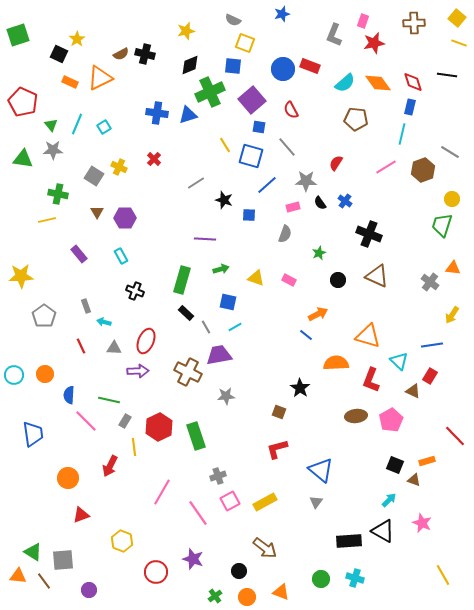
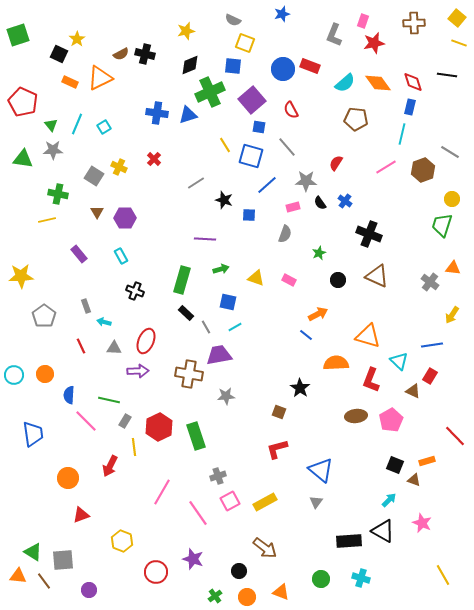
brown cross at (188, 372): moved 1 px right, 2 px down; rotated 16 degrees counterclockwise
cyan cross at (355, 578): moved 6 px right
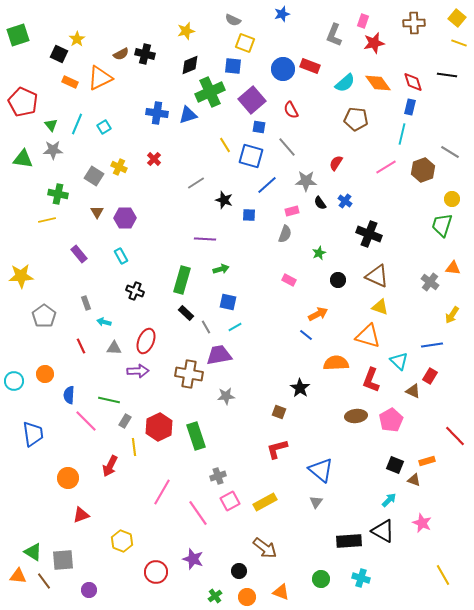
pink rectangle at (293, 207): moved 1 px left, 4 px down
yellow triangle at (256, 278): moved 124 px right, 29 px down
gray rectangle at (86, 306): moved 3 px up
cyan circle at (14, 375): moved 6 px down
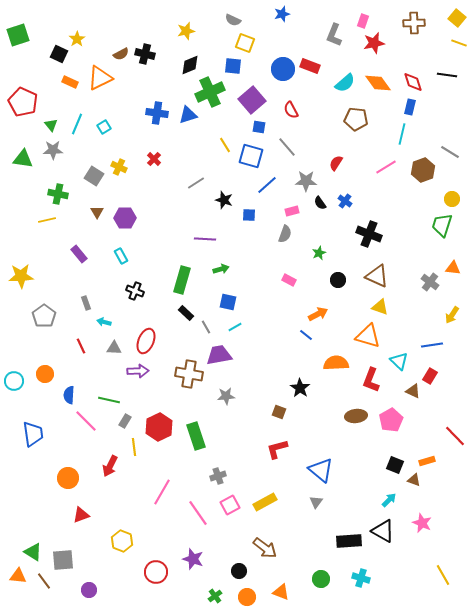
pink square at (230, 501): moved 4 px down
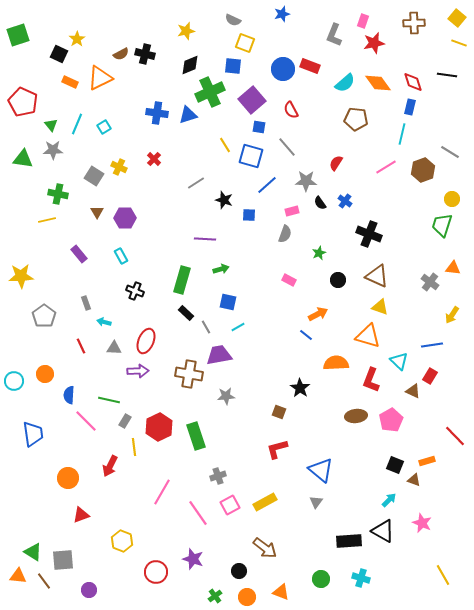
cyan line at (235, 327): moved 3 px right
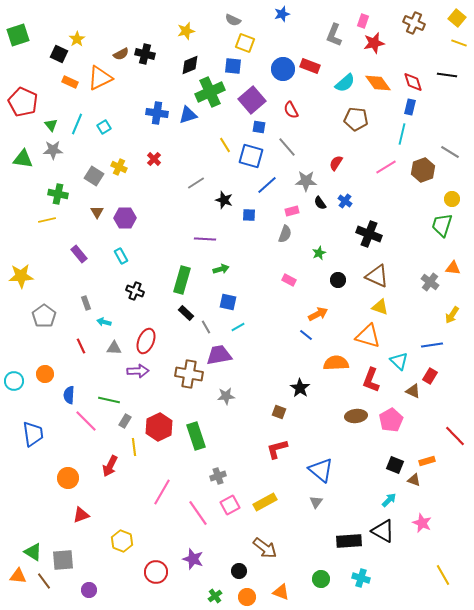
brown cross at (414, 23): rotated 25 degrees clockwise
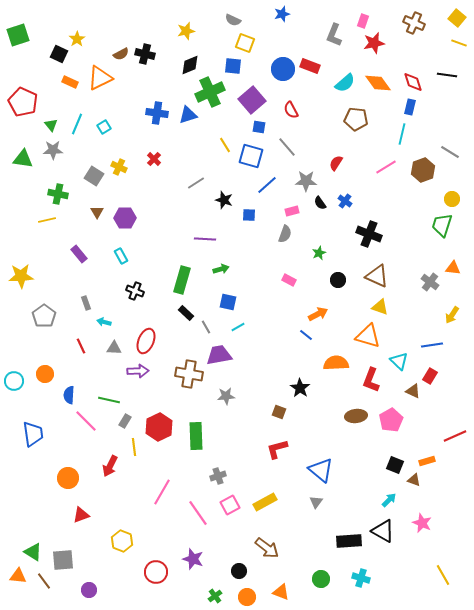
green rectangle at (196, 436): rotated 16 degrees clockwise
red line at (455, 436): rotated 70 degrees counterclockwise
brown arrow at (265, 548): moved 2 px right
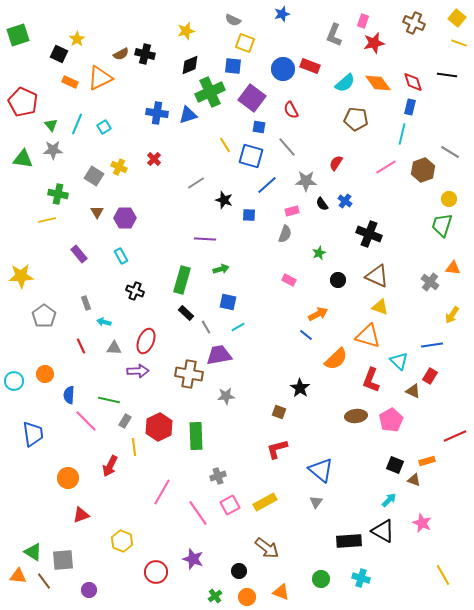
purple square at (252, 100): moved 2 px up; rotated 12 degrees counterclockwise
yellow circle at (452, 199): moved 3 px left
black semicircle at (320, 203): moved 2 px right, 1 px down
orange semicircle at (336, 363): moved 4 px up; rotated 140 degrees clockwise
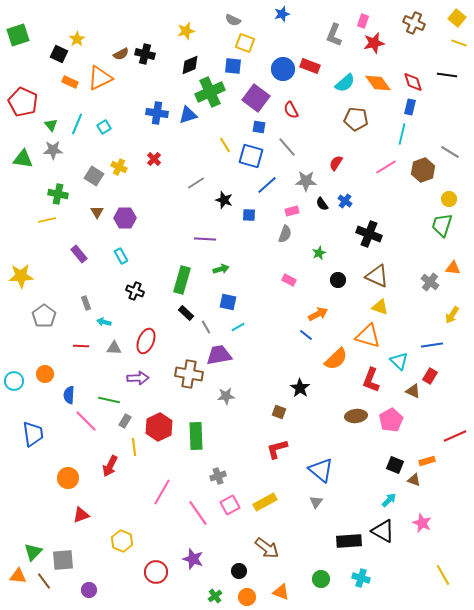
purple square at (252, 98): moved 4 px right
red line at (81, 346): rotated 63 degrees counterclockwise
purple arrow at (138, 371): moved 7 px down
green triangle at (33, 552): rotated 42 degrees clockwise
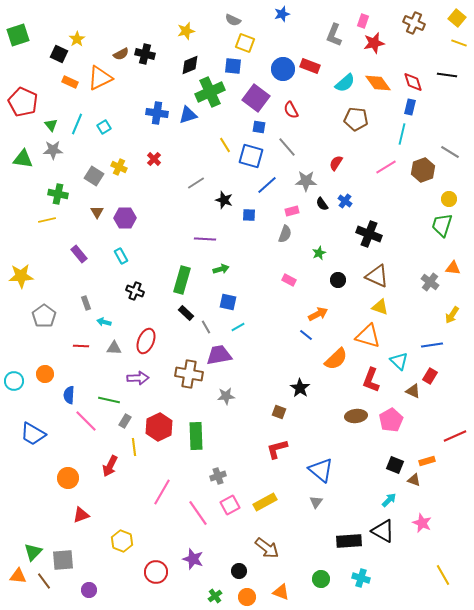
blue trapezoid at (33, 434): rotated 128 degrees clockwise
